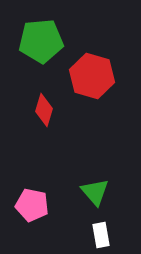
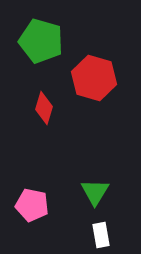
green pentagon: rotated 21 degrees clockwise
red hexagon: moved 2 px right, 2 px down
red diamond: moved 2 px up
green triangle: rotated 12 degrees clockwise
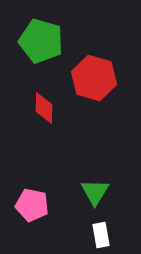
red diamond: rotated 16 degrees counterclockwise
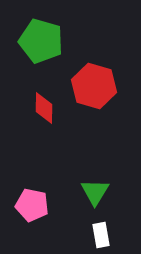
red hexagon: moved 8 px down
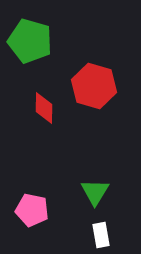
green pentagon: moved 11 px left
pink pentagon: moved 5 px down
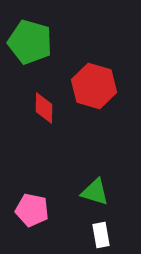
green pentagon: moved 1 px down
green triangle: rotated 44 degrees counterclockwise
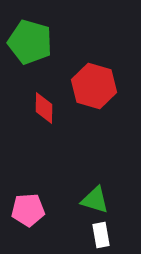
green triangle: moved 8 px down
pink pentagon: moved 4 px left; rotated 16 degrees counterclockwise
